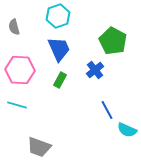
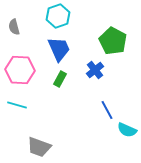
green rectangle: moved 1 px up
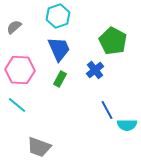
gray semicircle: rotated 63 degrees clockwise
cyan line: rotated 24 degrees clockwise
cyan semicircle: moved 5 px up; rotated 24 degrees counterclockwise
